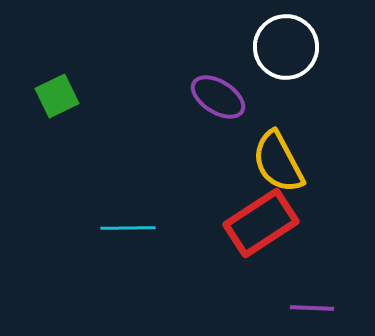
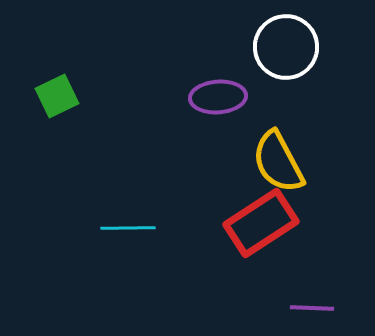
purple ellipse: rotated 36 degrees counterclockwise
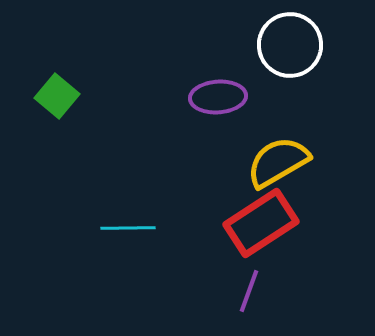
white circle: moved 4 px right, 2 px up
green square: rotated 24 degrees counterclockwise
yellow semicircle: rotated 88 degrees clockwise
purple line: moved 63 px left, 17 px up; rotated 72 degrees counterclockwise
